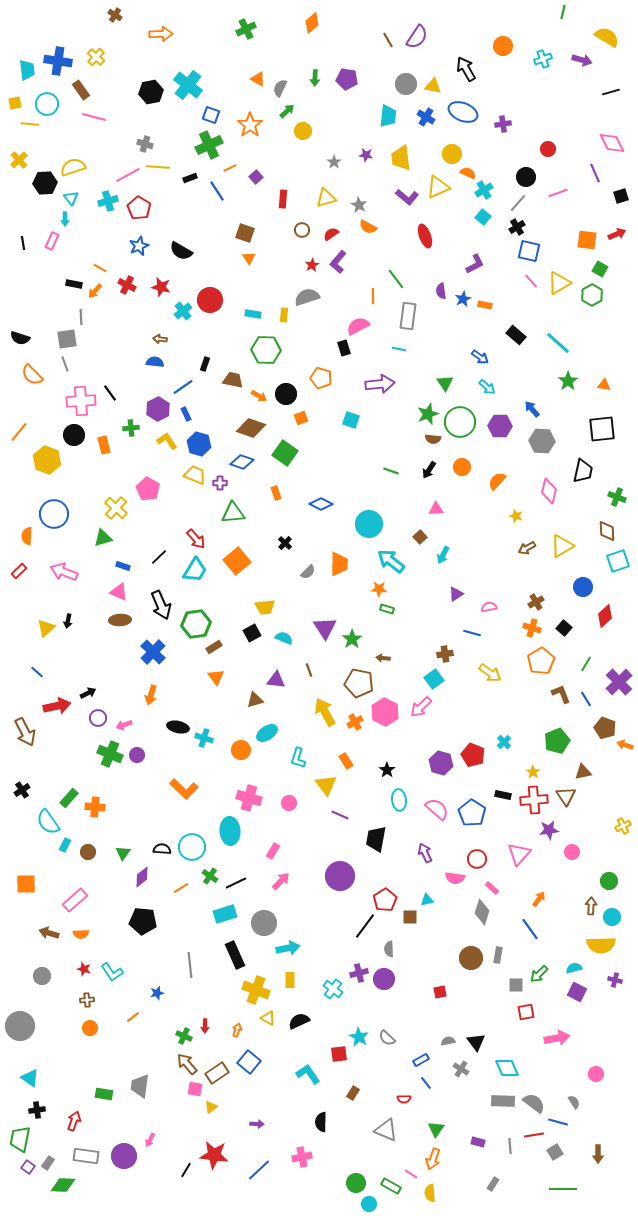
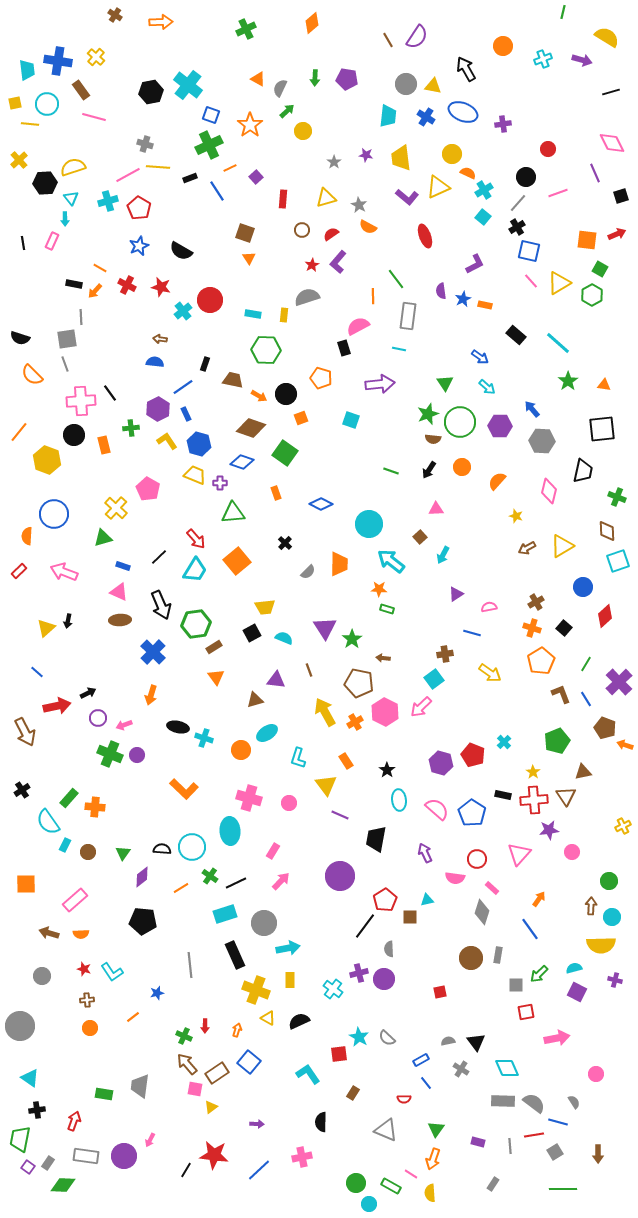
orange arrow at (161, 34): moved 12 px up
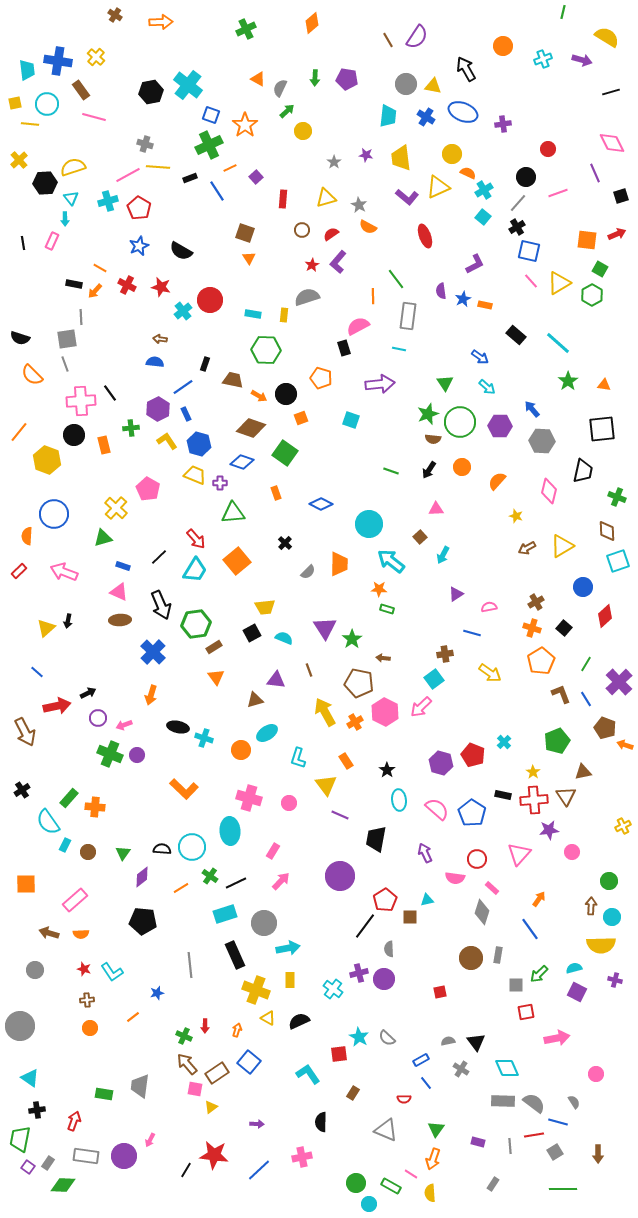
orange star at (250, 125): moved 5 px left
gray circle at (42, 976): moved 7 px left, 6 px up
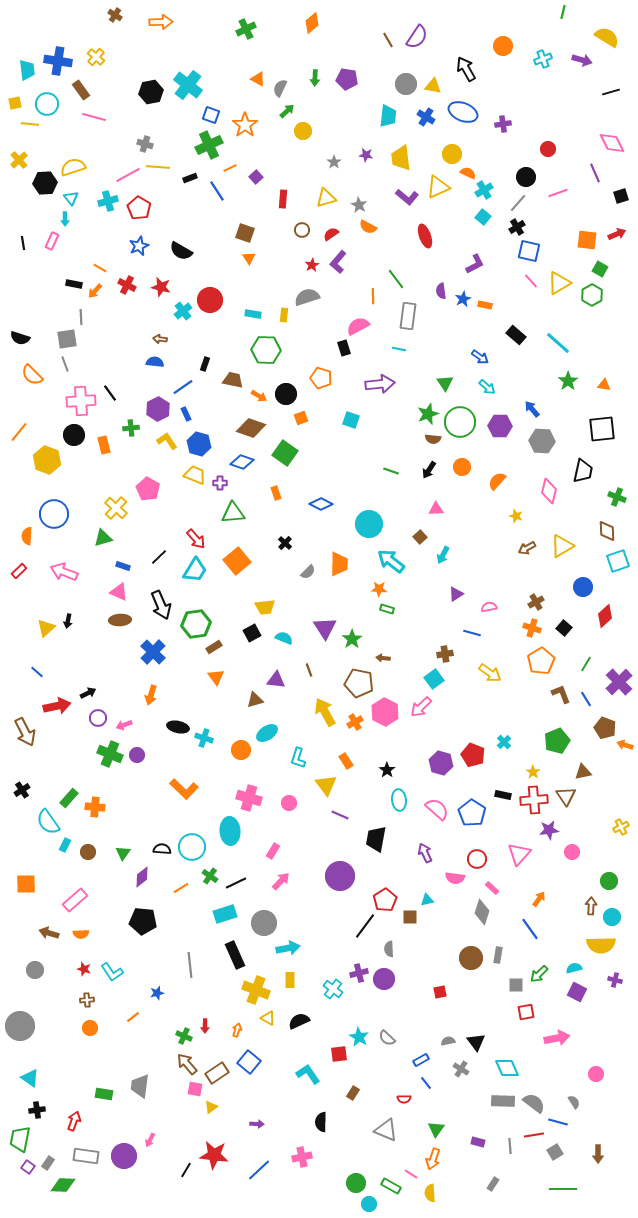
yellow cross at (623, 826): moved 2 px left, 1 px down
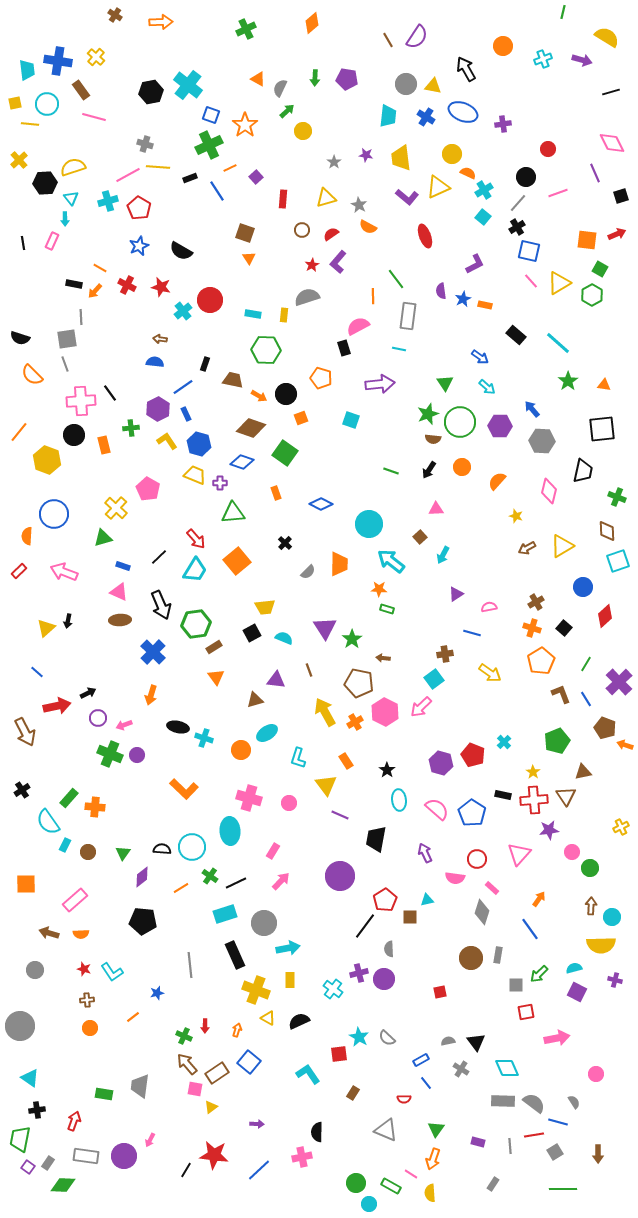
green circle at (609, 881): moved 19 px left, 13 px up
black semicircle at (321, 1122): moved 4 px left, 10 px down
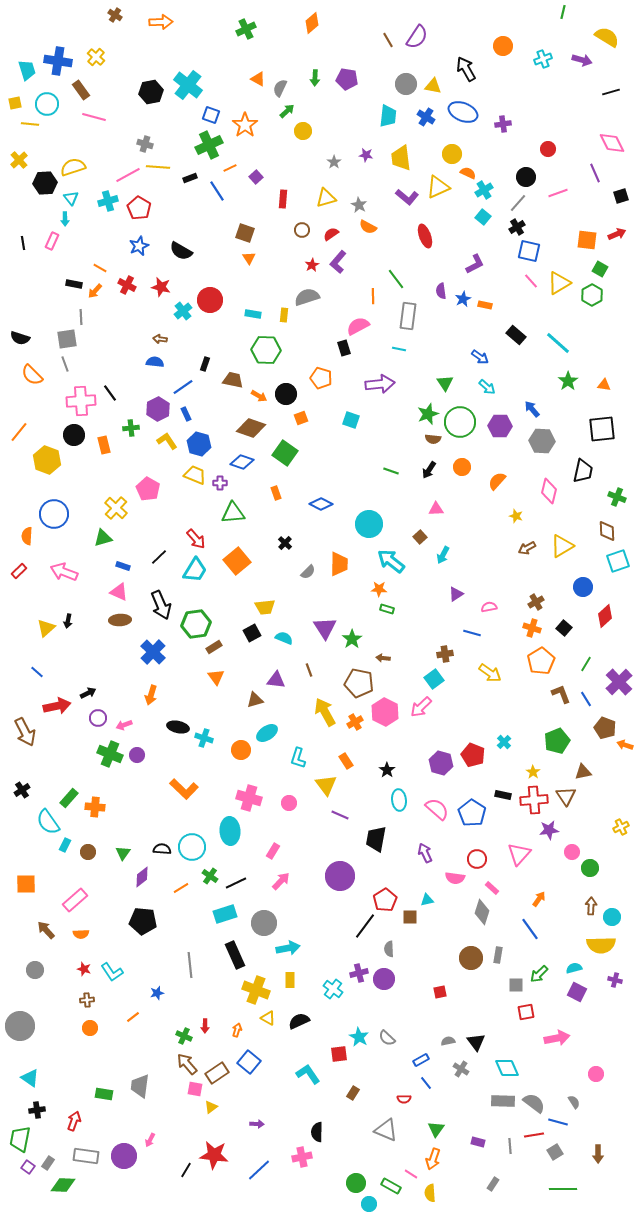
cyan trapezoid at (27, 70): rotated 10 degrees counterclockwise
brown arrow at (49, 933): moved 3 px left, 3 px up; rotated 30 degrees clockwise
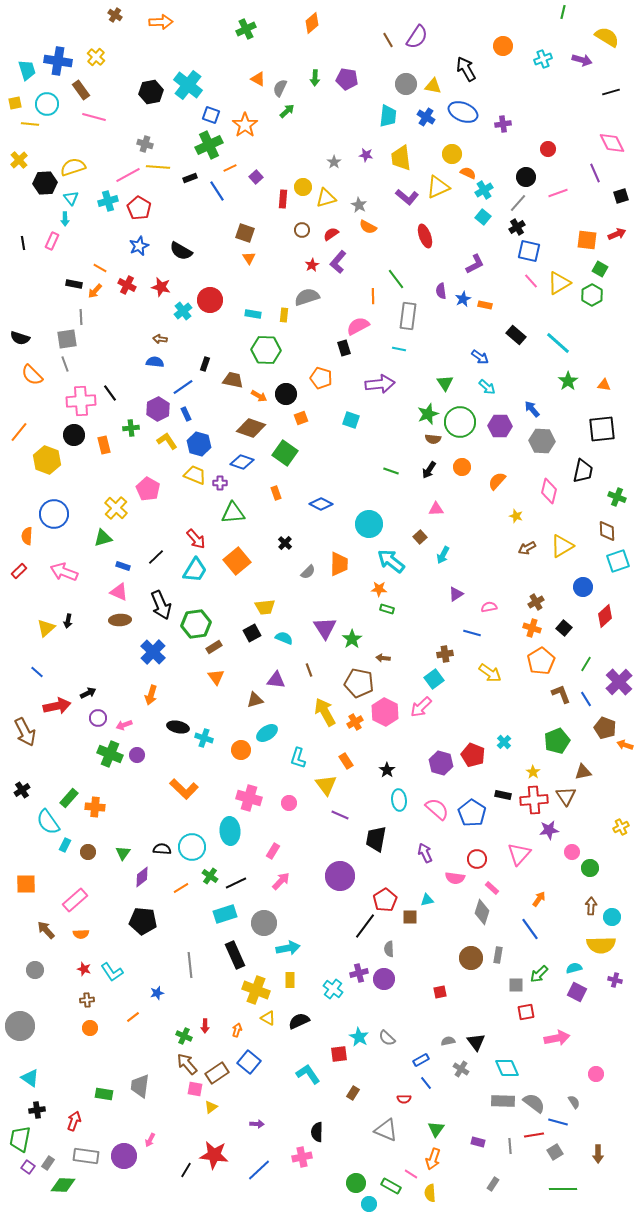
yellow circle at (303, 131): moved 56 px down
black line at (159, 557): moved 3 px left
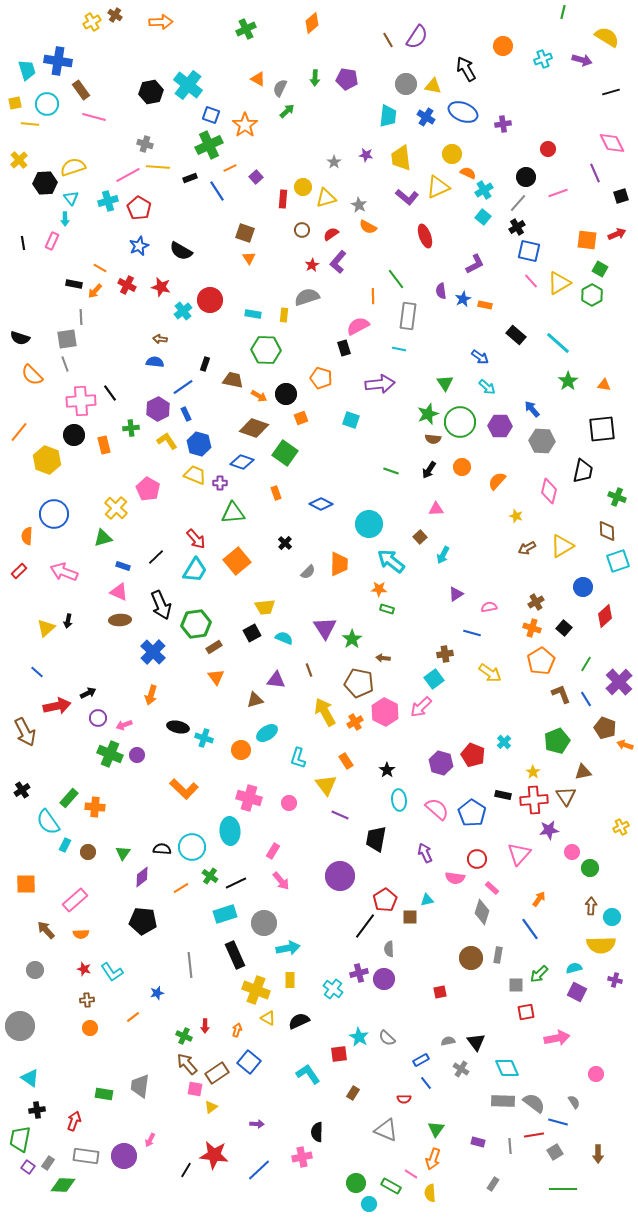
yellow cross at (96, 57): moved 4 px left, 35 px up; rotated 18 degrees clockwise
brown diamond at (251, 428): moved 3 px right
pink arrow at (281, 881): rotated 96 degrees clockwise
